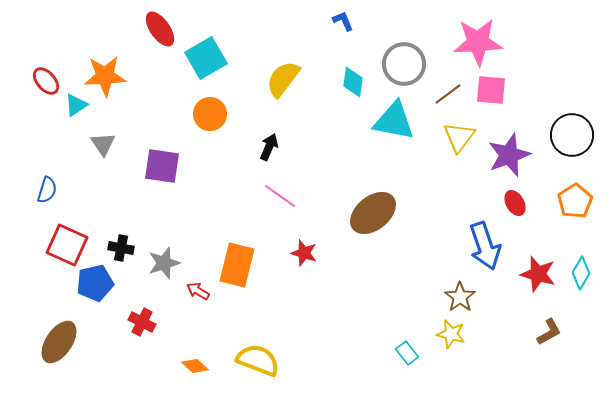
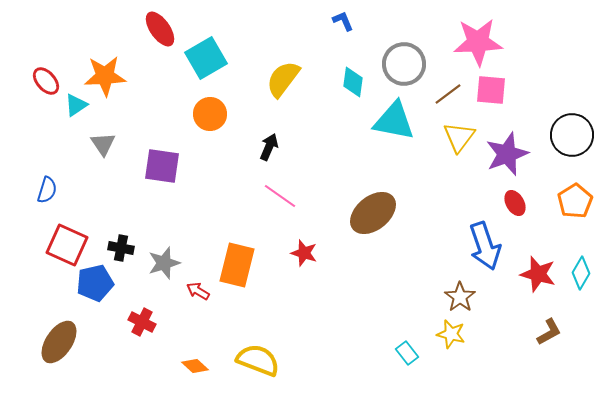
purple star at (509, 155): moved 2 px left, 1 px up
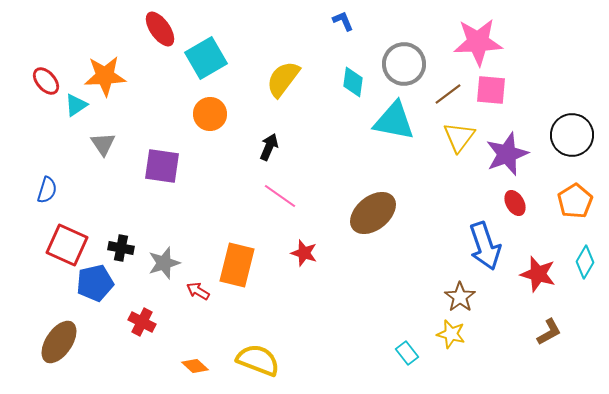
cyan diamond at (581, 273): moved 4 px right, 11 px up
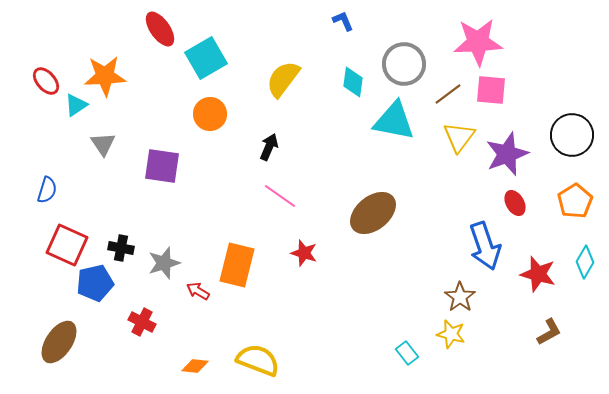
orange diamond at (195, 366): rotated 36 degrees counterclockwise
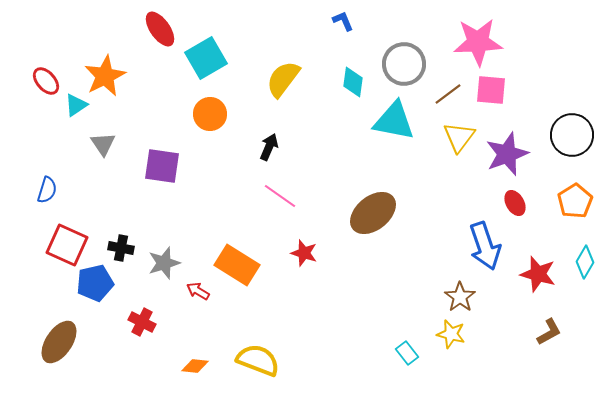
orange star at (105, 76): rotated 24 degrees counterclockwise
orange rectangle at (237, 265): rotated 72 degrees counterclockwise
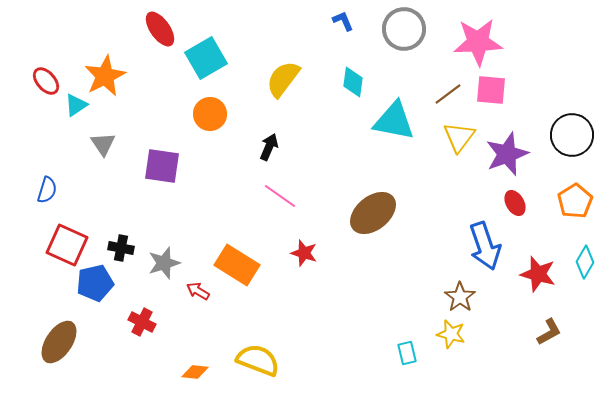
gray circle at (404, 64): moved 35 px up
cyan rectangle at (407, 353): rotated 25 degrees clockwise
orange diamond at (195, 366): moved 6 px down
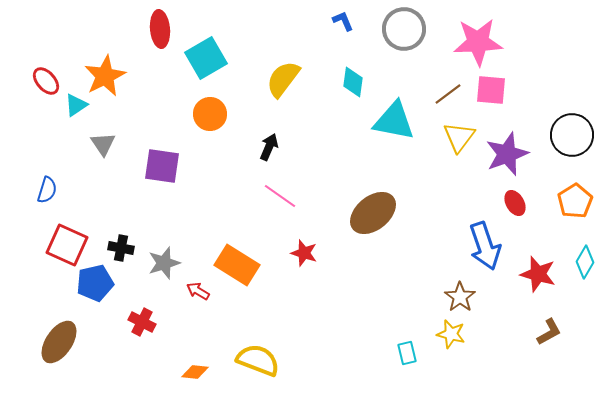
red ellipse at (160, 29): rotated 30 degrees clockwise
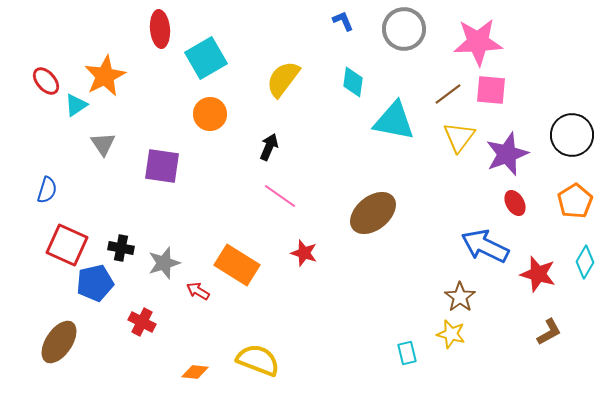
blue arrow at (485, 246): rotated 135 degrees clockwise
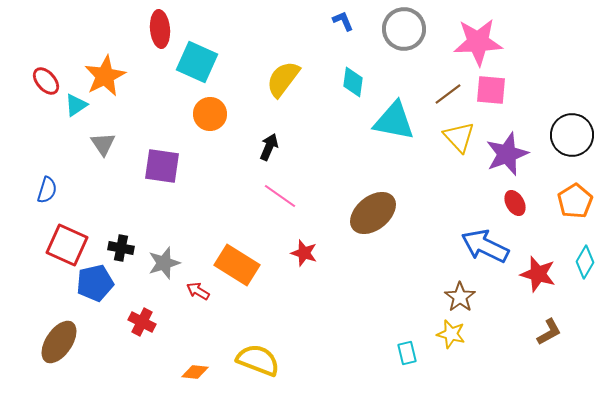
cyan square at (206, 58): moved 9 px left, 4 px down; rotated 36 degrees counterclockwise
yellow triangle at (459, 137): rotated 20 degrees counterclockwise
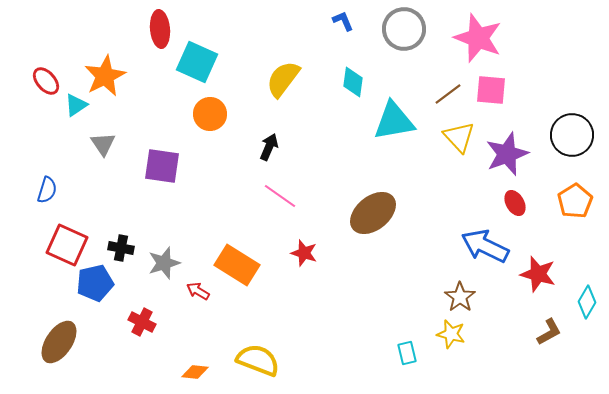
pink star at (478, 42): moved 4 px up; rotated 24 degrees clockwise
cyan triangle at (394, 121): rotated 21 degrees counterclockwise
cyan diamond at (585, 262): moved 2 px right, 40 px down
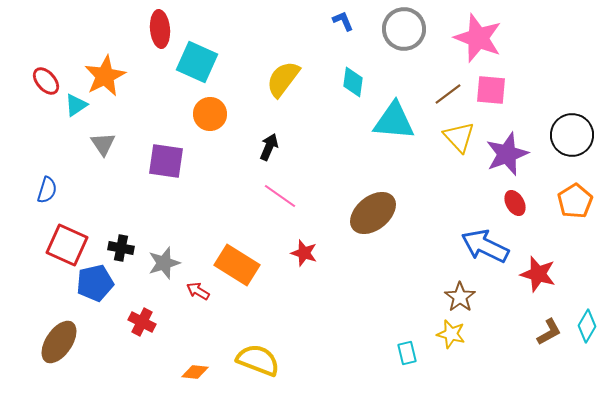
cyan triangle at (394, 121): rotated 15 degrees clockwise
purple square at (162, 166): moved 4 px right, 5 px up
cyan diamond at (587, 302): moved 24 px down
